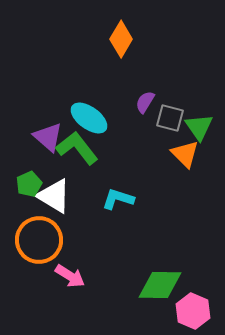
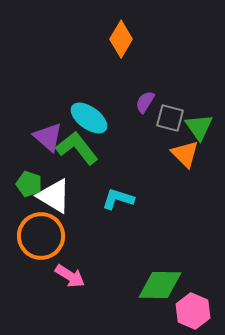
green pentagon: rotated 30 degrees counterclockwise
orange circle: moved 2 px right, 4 px up
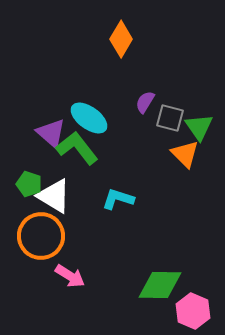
purple triangle: moved 3 px right, 4 px up
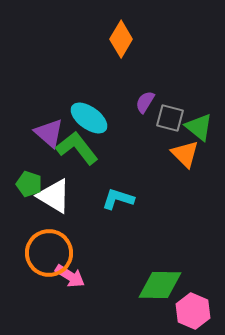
green triangle: rotated 16 degrees counterclockwise
purple triangle: moved 2 px left
orange circle: moved 8 px right, 17 px down
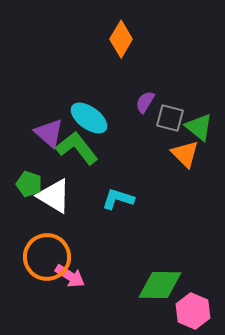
orange circle: moved 2 px left, 4 px down
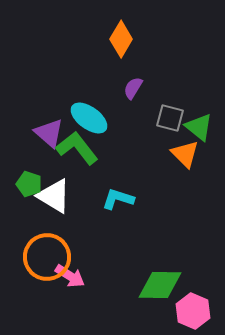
purple semicircle: moved 12 px left, 14 px up
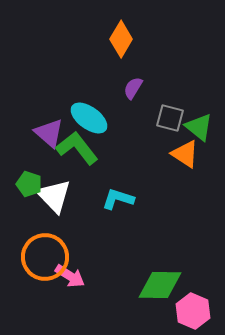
orange triangle: rotated 12 degrees counterclockwise
white triangle: rotated 15 degrees clockwise
orange circle: moved 2 px left
